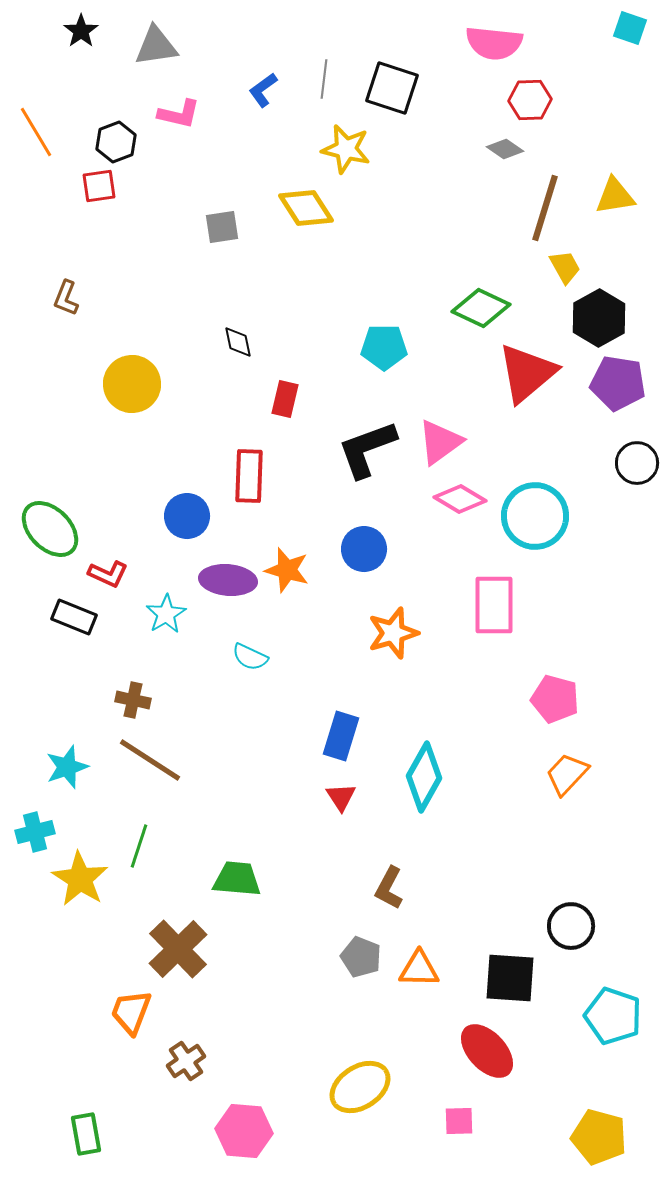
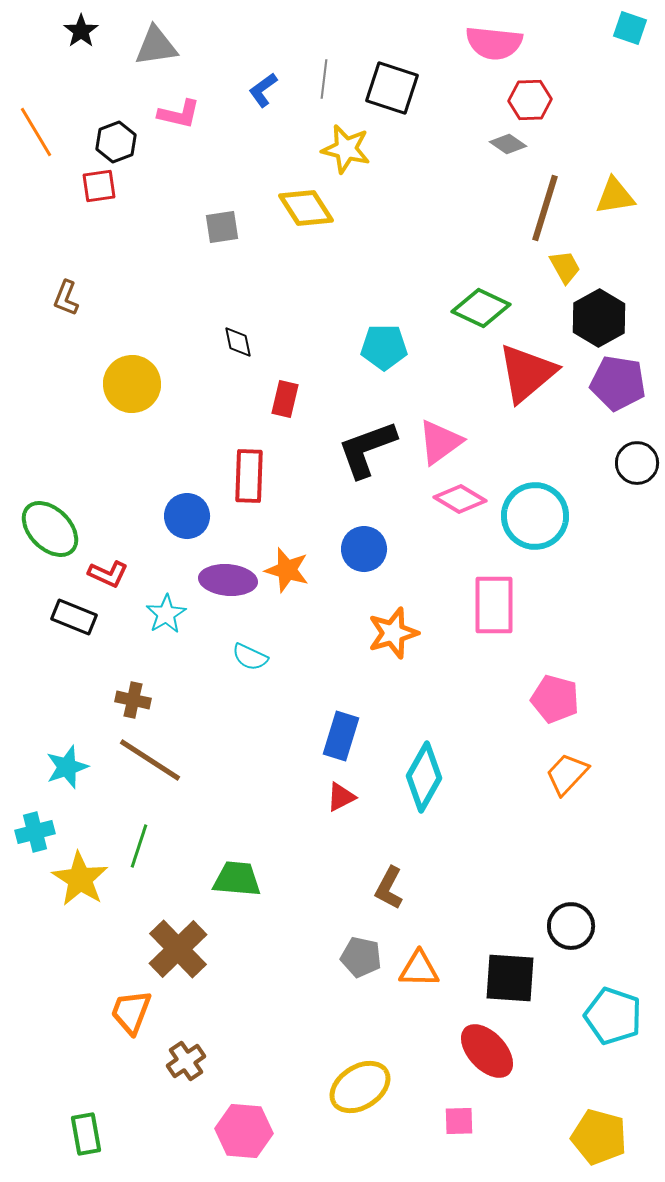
gray diamond at (505, 149): moved 3 px right, 5 px up
red triangle at (341, 797): rotated 36 degrees clockwise
gray pentagon at (361, 957): rotated 9 degrees counterclockwise
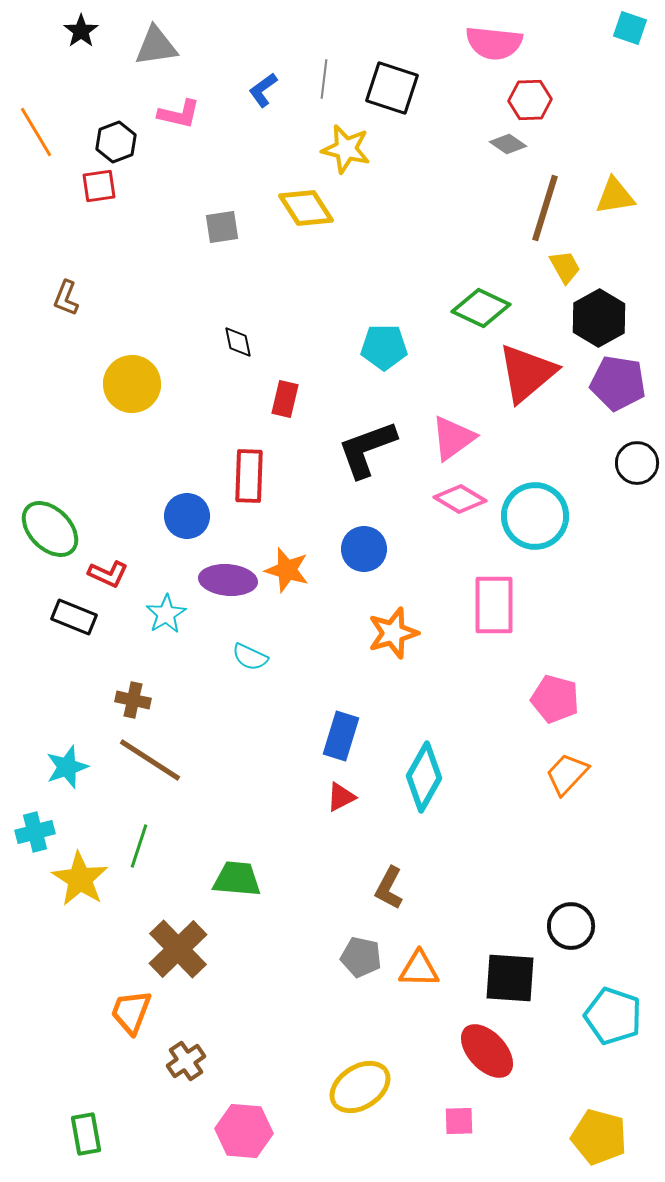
pink triangle at (440, 442): moved 13 px right, 4 px up
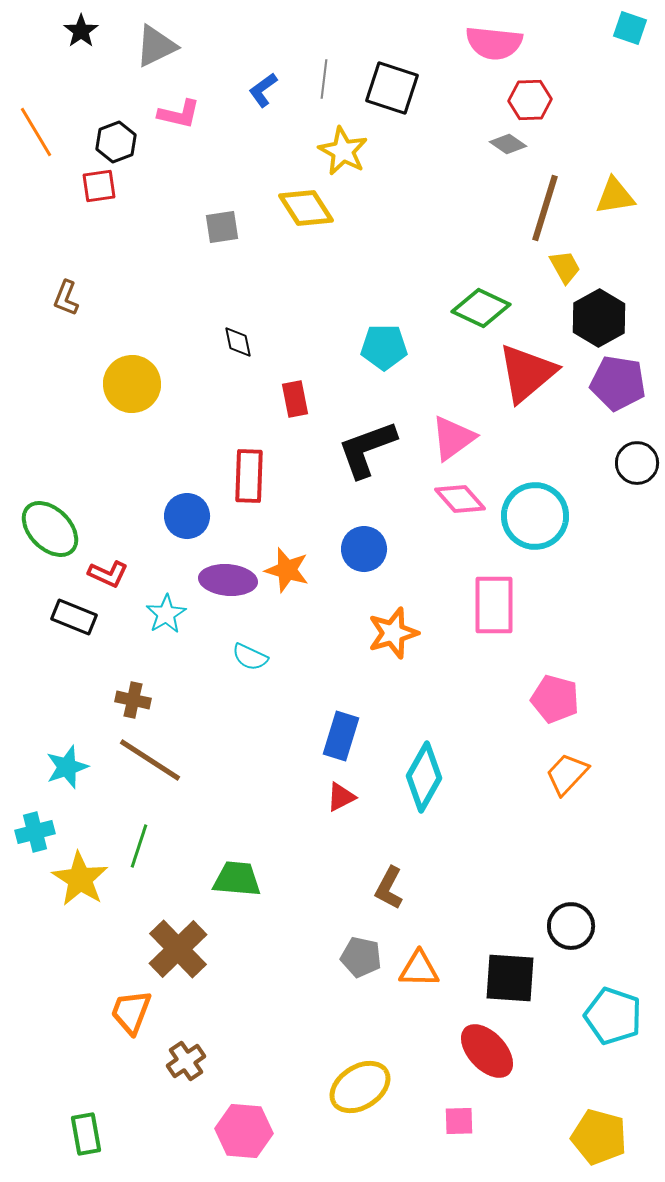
gray triangle at (156, 46): rotated 18 degrees counterclockwise
yellow star at (346, 149): moved 3 px left, 2 px down; rotated 15 degrees clockwise
red rectangle at (285, 399): moved 10 px right; rotated 24 degrees counterclockwise
pink diamond at (460, 499): rotated 18 degrees clockwise
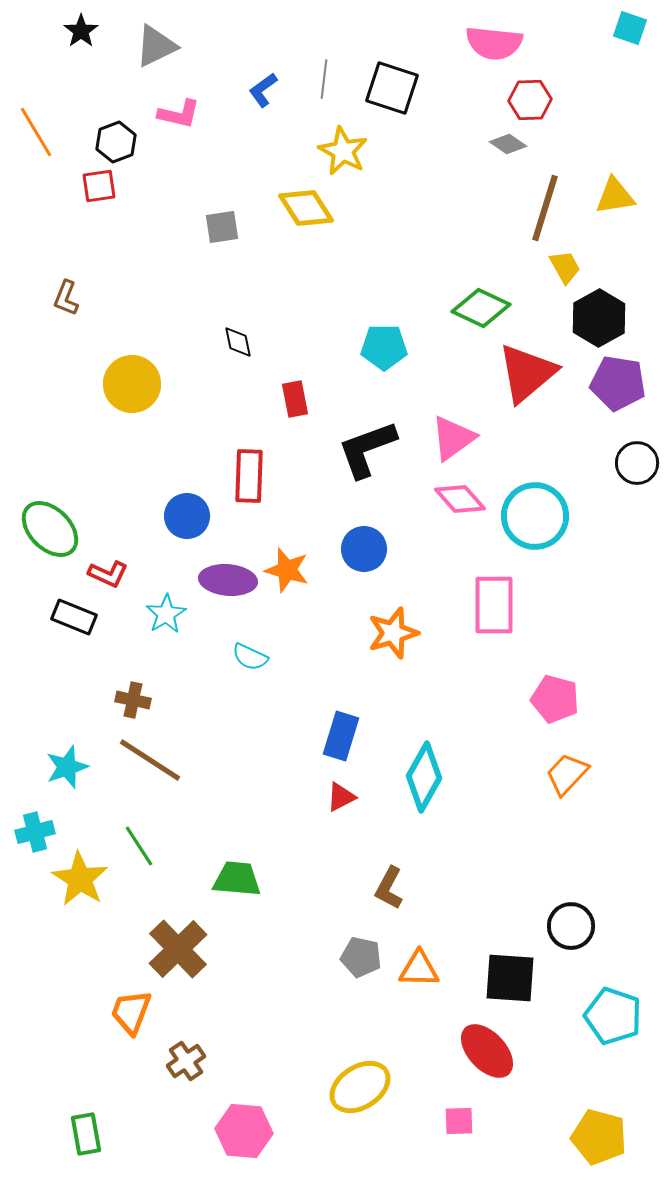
green line at (139, 846): rotated 51 degrees counterclockwise
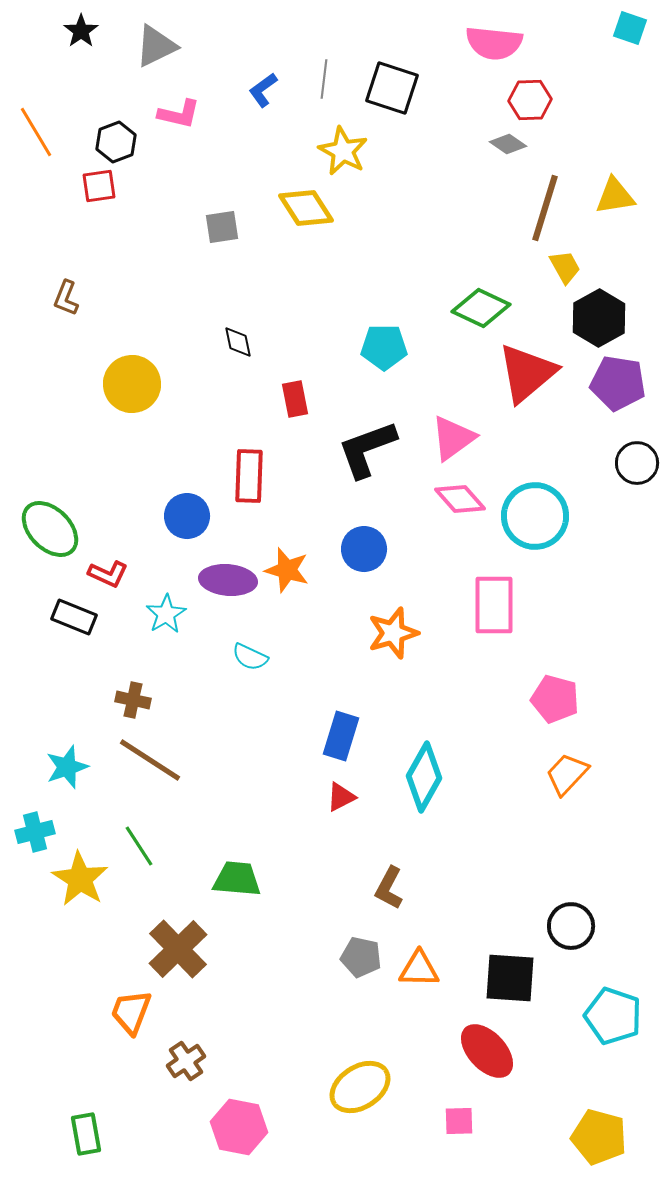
pink hexagon at (244, 1131): moved 5 px left, 4 px up; rotated 6 degrees clockwise
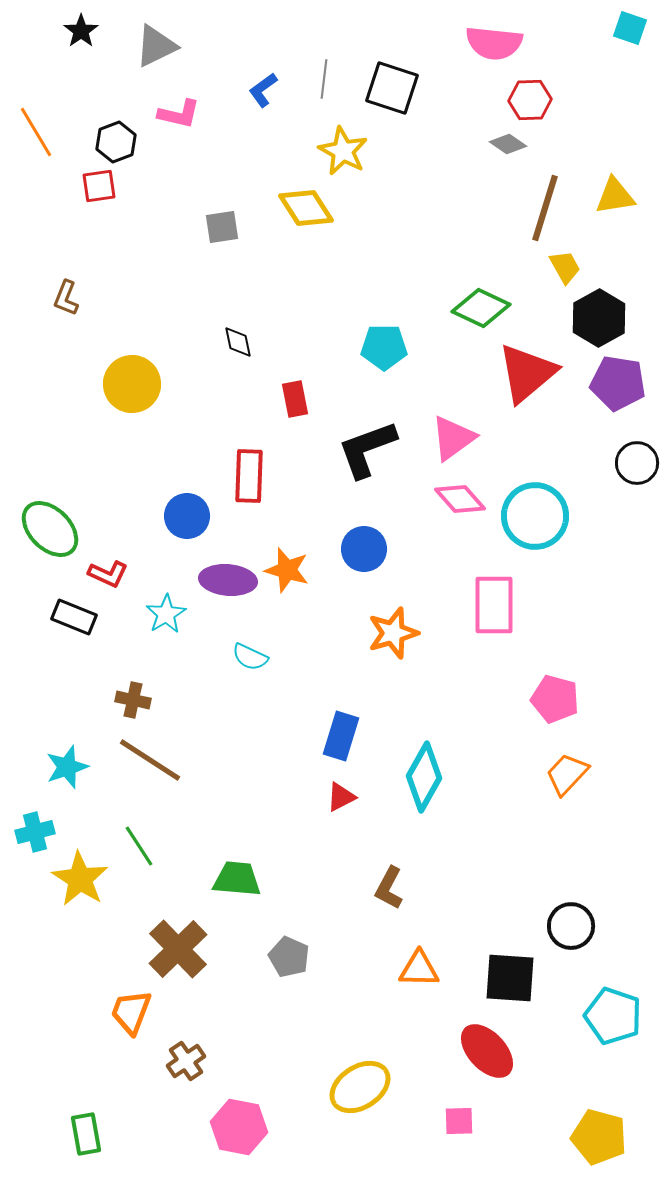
gray pentagon at (361, 957): moved 72 px left; rotated 12 degrees clockwise
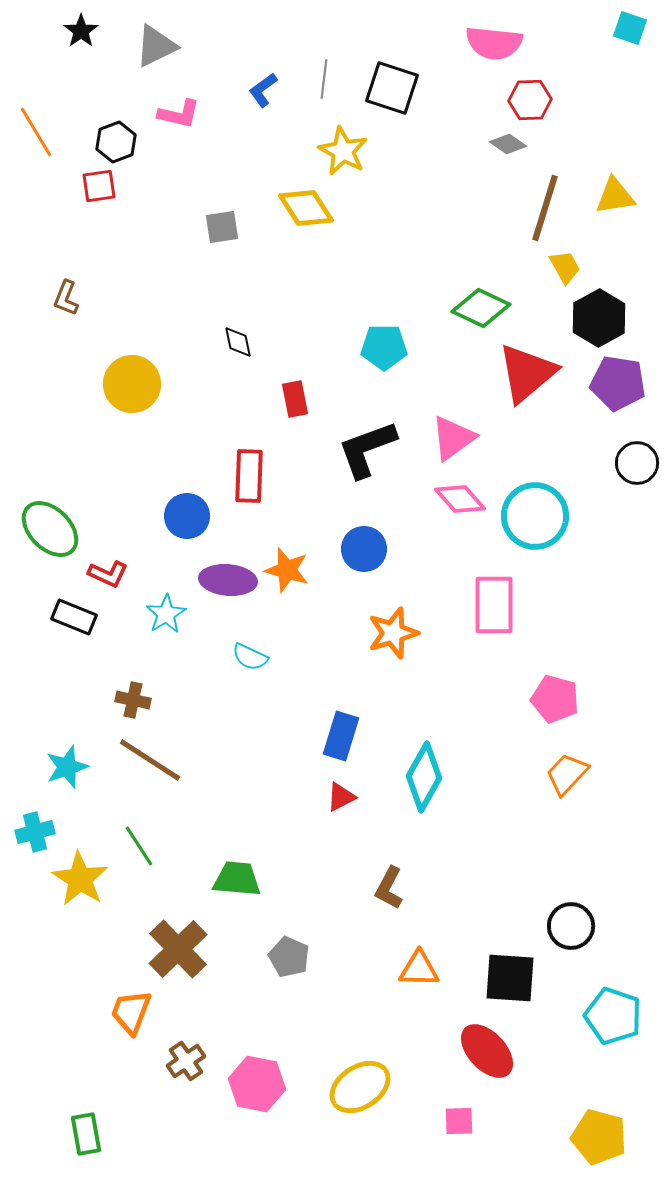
pink hexagon at (239, 1127): moved 18 px right, 43 px up
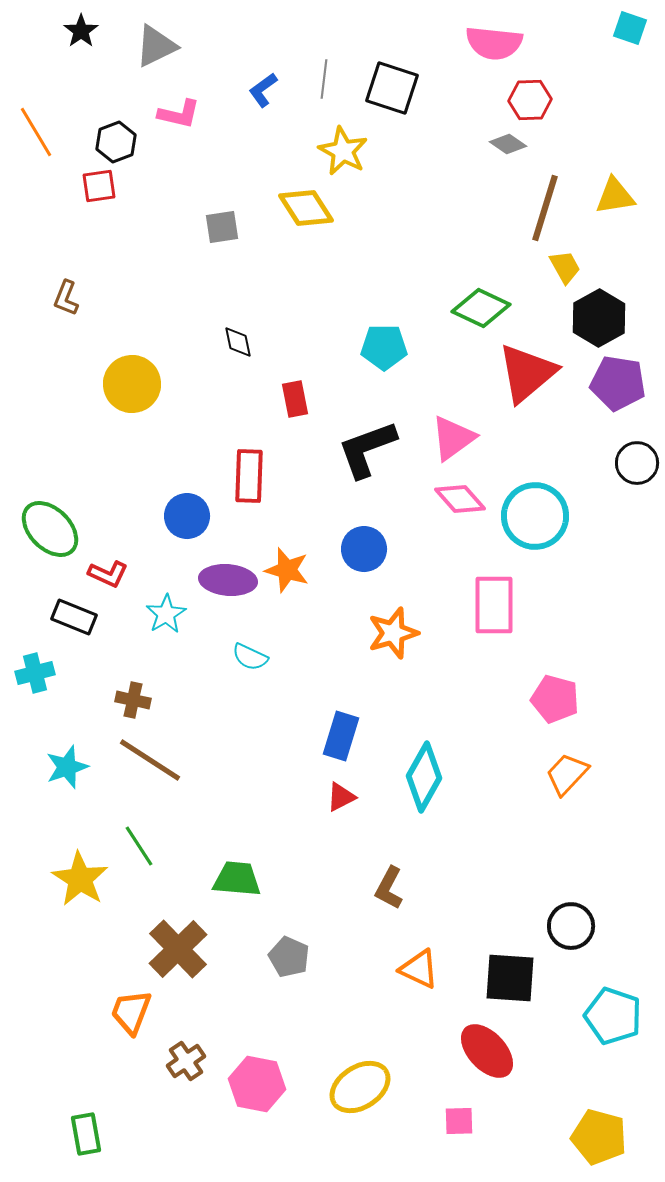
cyan cross at (35, 832): moved 159 px up
orange triangle at (419, 969): rotated 24 degrees clockwise
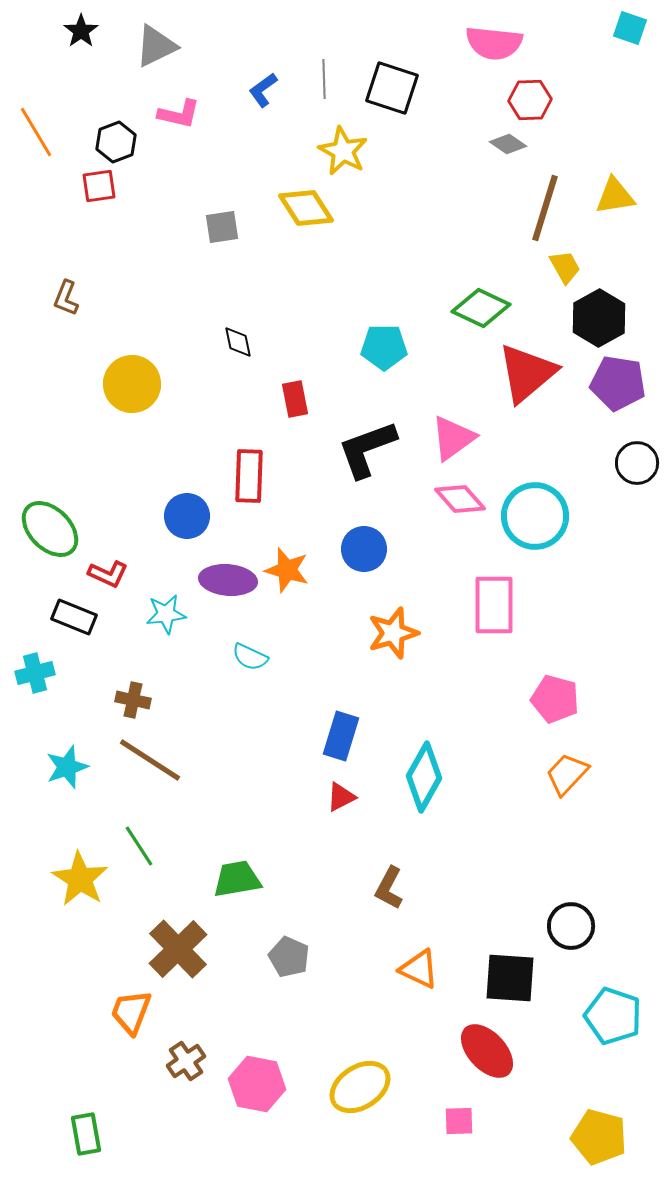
gray line at (324, 79): rotated 9 degrees counterclockwise
cyan star at (166, 614): rotated 24 degrees clockwise
green trapezoid at (237, 879): rotated 15 degrees counterclockwise
